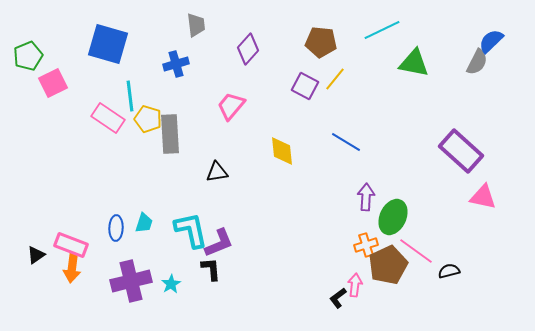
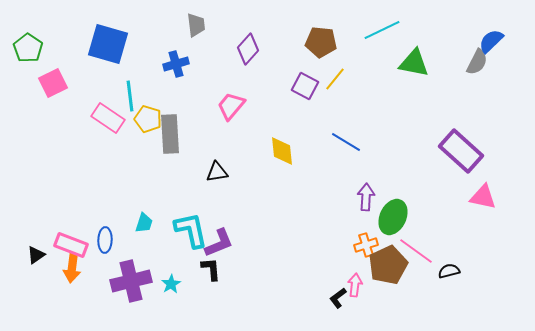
green pentagon at (28, 56): moved 8 px up; rotated 16 degrees counterclockwise
blue ellipse at (116, 228): moved 11 px left, 12 px down
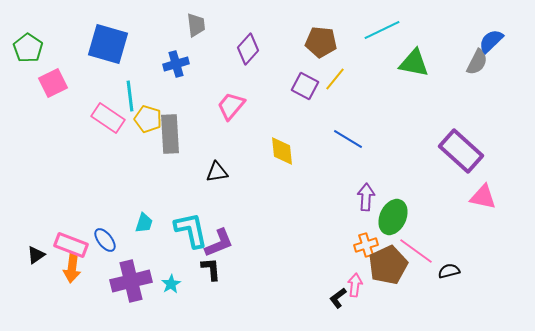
blue line at (346, 142): moved 2 px right, 3 px up
blue ellipse at (105, 240): rotated 40 degrees counterclockwise
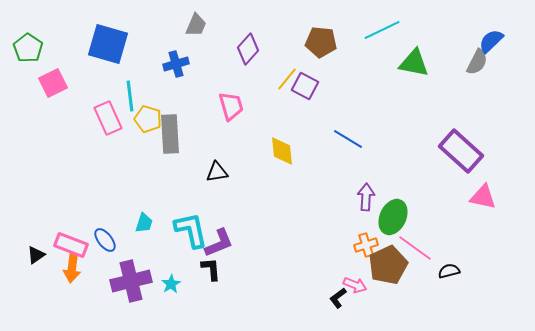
gray trapezoid at (196, 25): rotated 30 degrees clockwise
yellow line at (335, 79): moved 48 px left
pink trapezoid at (231, 106): rotated 124 degrees clockwise
pink rectangle at (108, 118): rotated 32 degrees clockwise
pink line at (416, 251): moved 1 px left, 3 px up
pink arrow at (355, 285): rotated 105 degrees clockwise
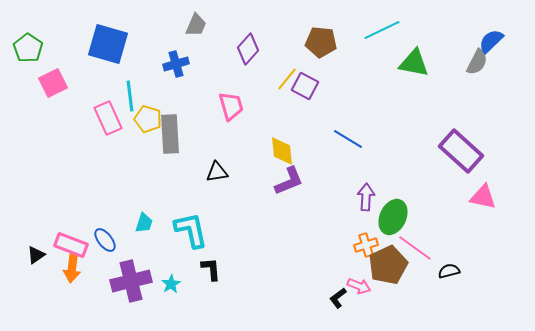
purple L-shape at (219, 243): moved 70 px right, 62 px up
pink arrow at (355, 285): moved 4 px right, 1 px down
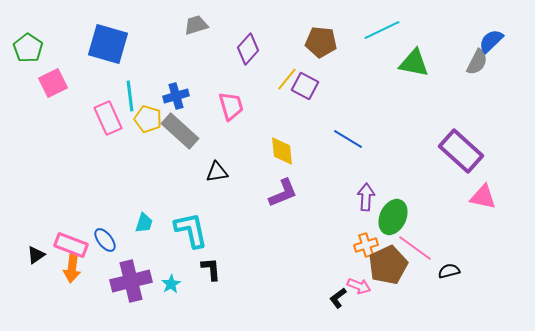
gray trapezoid at (196, 25): rotated 130 degrees counterclockwise
blue cross at (176, 64): moved 32 px down
gray rectangle at (170, 134): moved 10 px right, 3 px up; rotated 45 degrees counterclockwise
purple L-shape at (289, 181): moved 6 px left, 12 px down
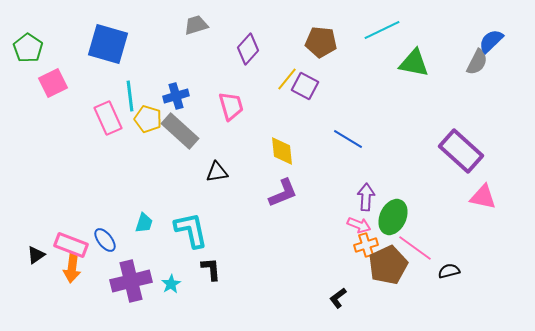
pink arrow at (359, 286): moved 61 px up
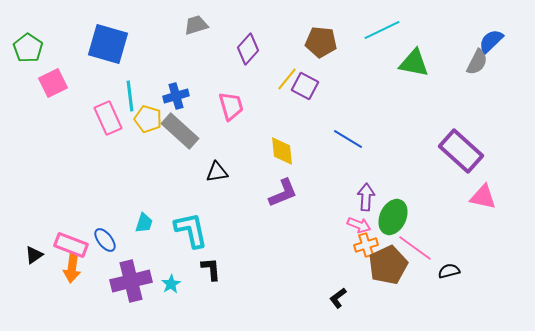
black triangle at (36, 255): moved 2 px left
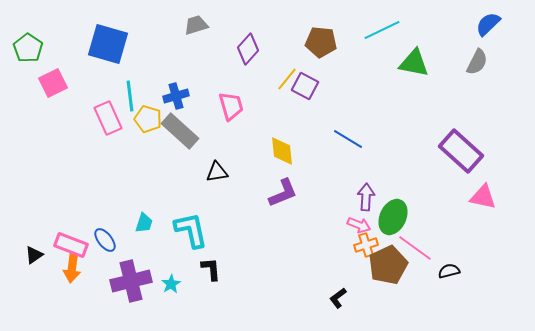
blue semicircle at (491, 41): moved 3 px left, 17 px up
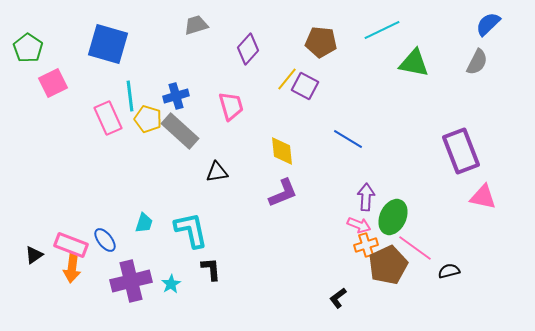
purple rectangle at (461, 151): rotated 27 degrees clockwise
